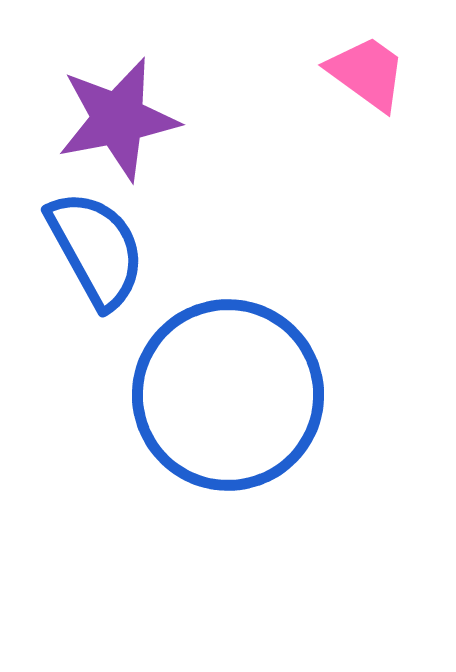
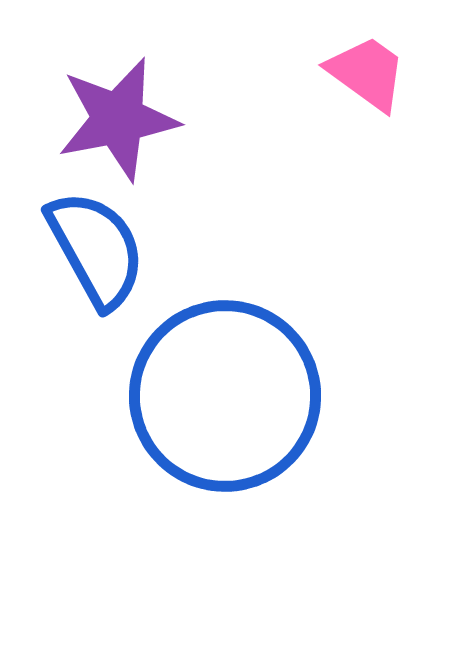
blue circle: moved 3 px left, 1 px down
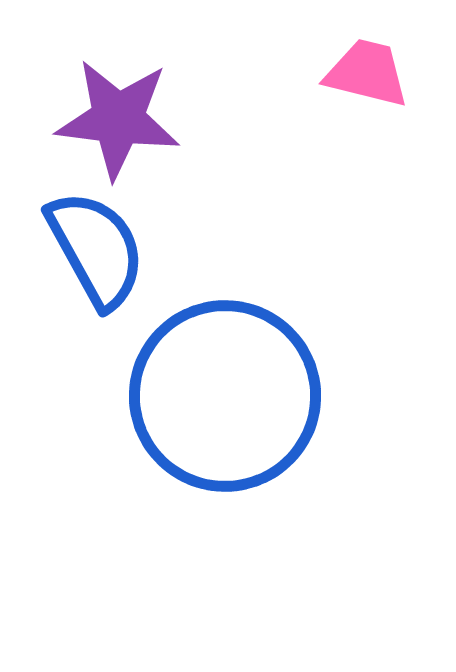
pink trapezoid: rotated 22 degrees counterclockwise
purple star: rotated 18 degrees clockwise
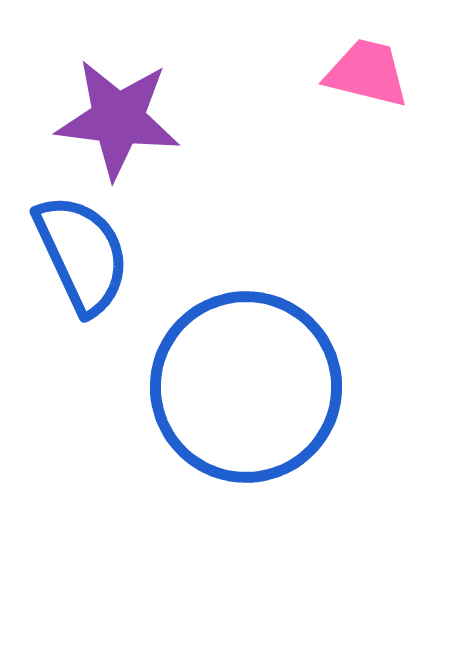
blue semicircle: moved 14 px left, 5 px down; rotated 4 degrees clockwise
blue circle: moved 21 px right, 9 px up
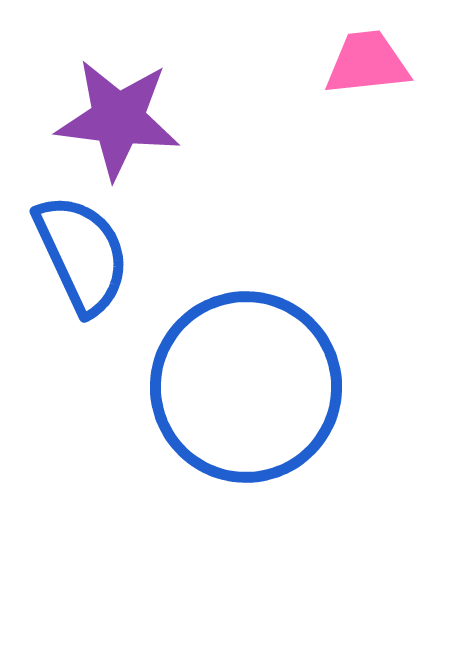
pink trapezoid: moved 10 px up; rotated 20 degrees counterclockwise
